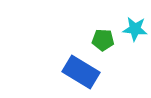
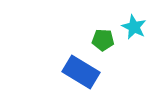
cyan star: moved 1 px left, 2 px up; rotated 20 degrees clockwise
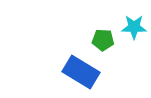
cyan star: rotated 25 degrees counterclockwise
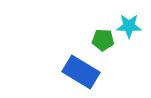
cyan star: moved 5 px left, 1 px up
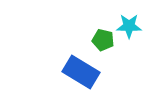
green pentagon: rotated 10 degrees clockwise
